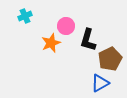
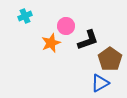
black L-shape: rotated 125 degrees counterclockwise
brown pentagon: rotated 10 degrees counterclockwise
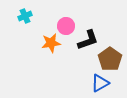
orange star: rotated 12 degrees clockwise
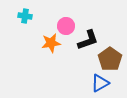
cyan cross: rotated 32 degrees clockwise
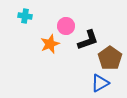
orange star: moved 1 px left, 1 px down; rotated 12 degrees counterclockwise
brown pentagon: moved 1 px up
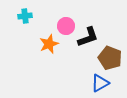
cyan cross: rotated 16 degrees counterclockwise
black L-shape: moved 3 px up
orange star: moved 1 px left
brown pentagon: rotated 15 degrees counterclockwise
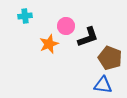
blue triangle: moved 3 px right, 2 px down; rotated 36 degrees clockwise
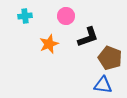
pink circle: moved 10 px up
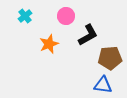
cyan cross: rotated 32 degrees counterclockwise
black L-shape: moved 2 px up; rotated 10 degrees counterclockwise
brown pentagon: rotated 25 degrees counterclockwise
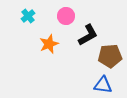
cyan cross: moved 3 px right
brown pentagon: moved 2 px up
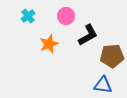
brown pentagon: moved 2 px right
